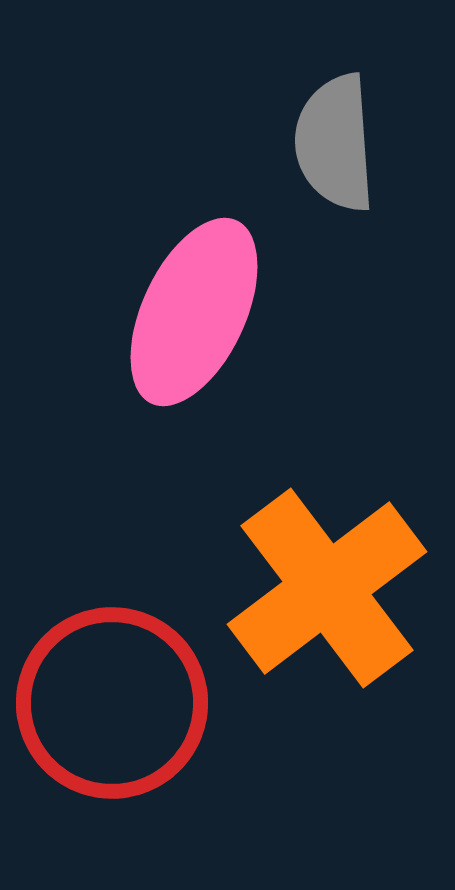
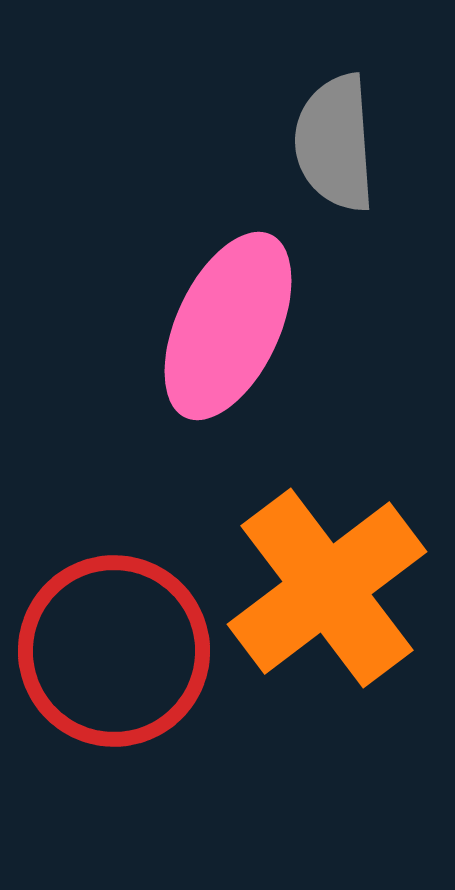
pink ellipse: moved 34 px right, 14 px down
red circle: moved 2 px right, 52 px up
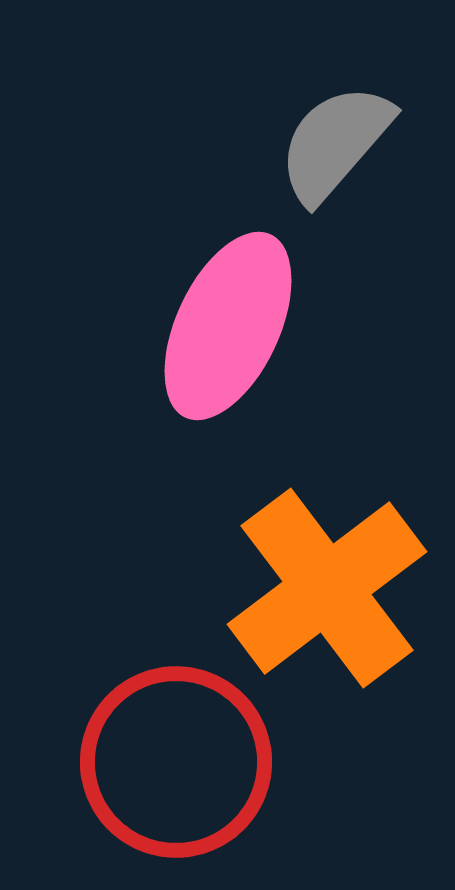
gray semicircle: rotated 45 degrees clockwise
red circle: moved 62 px right, 111 px down
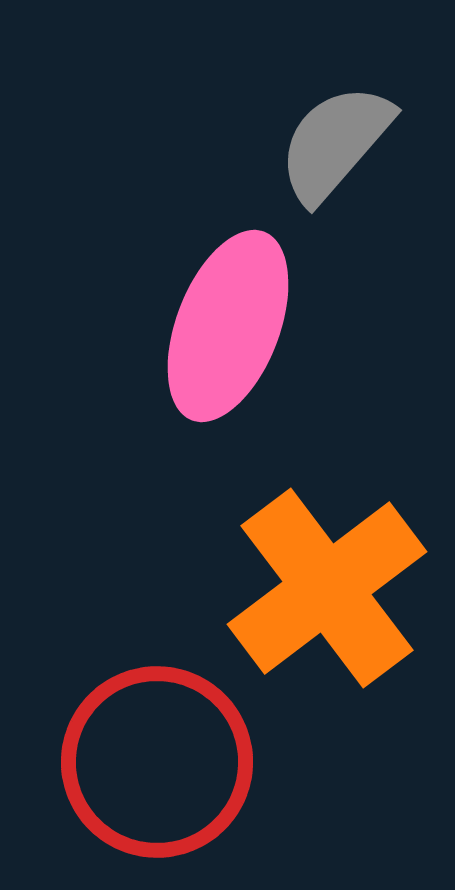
pink ellipse: rotated 4 degrees counterclockwise
red circle: moved 19 px left
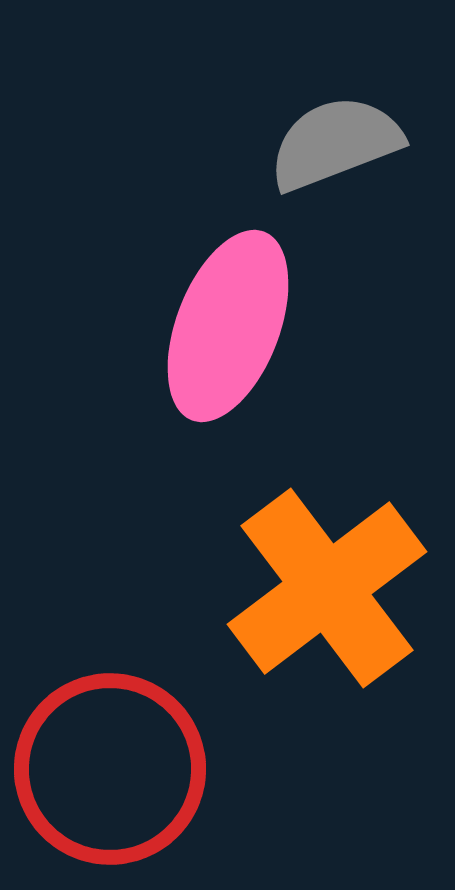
gray semicircle: rotated 28 degrees clockwise
red circle: moved 47 px left, 7 px down
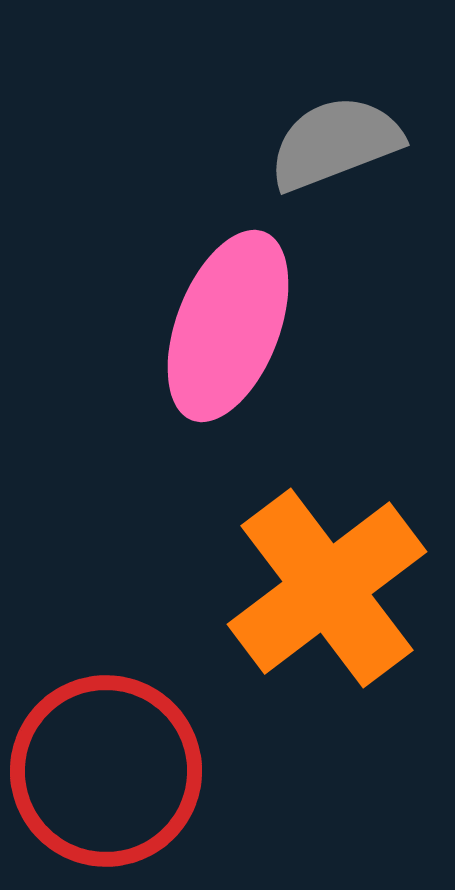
red circle: moved 4 px left, 2 px down
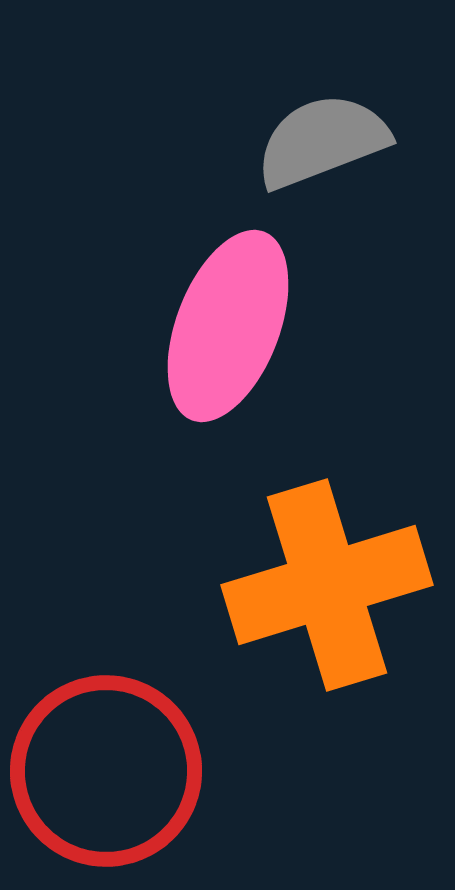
gray semicircle: moved 13 px left, 2 px up
orange cross: moved 3 px up; rotated 20 degrees clockwise
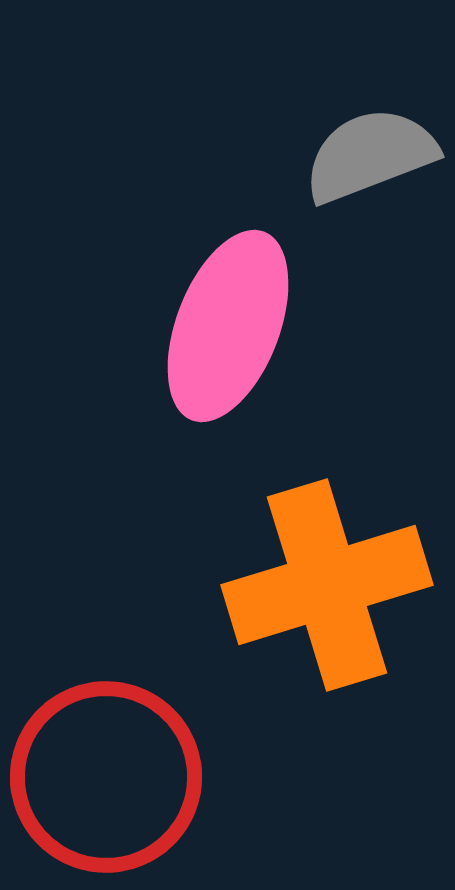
gray semicircle: moved 48 px right, 14 px down
red circle: moved 6 px down
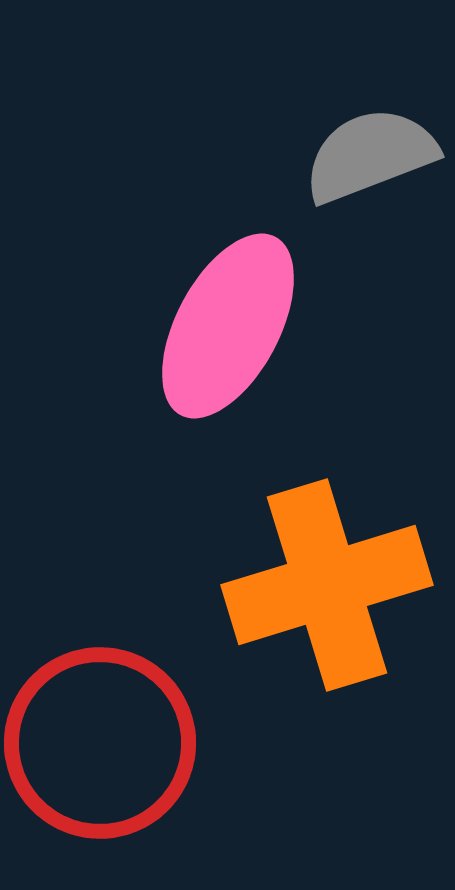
pink ellipse: rotated 7 degrees clockwise
red circle: moved 6 px left, 34 px up
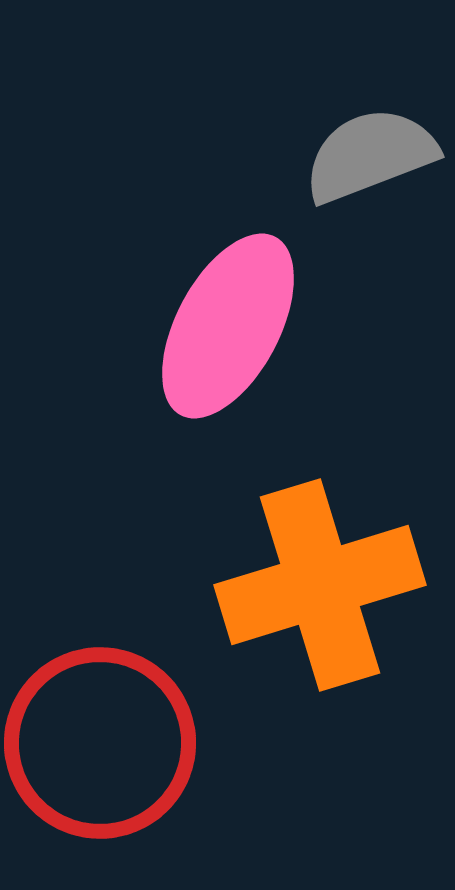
orange cross: moved 7 px left
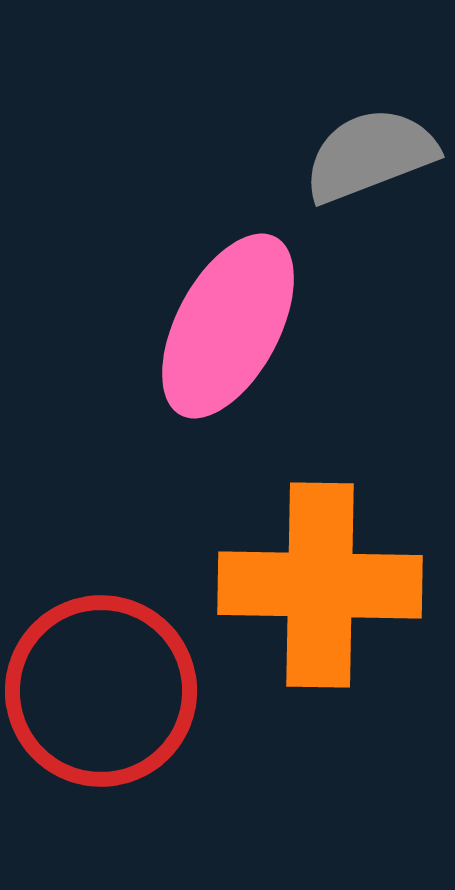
orange cross: rotated 18 degrees clockwise
red circle: moved 1 px right, 52 px up
